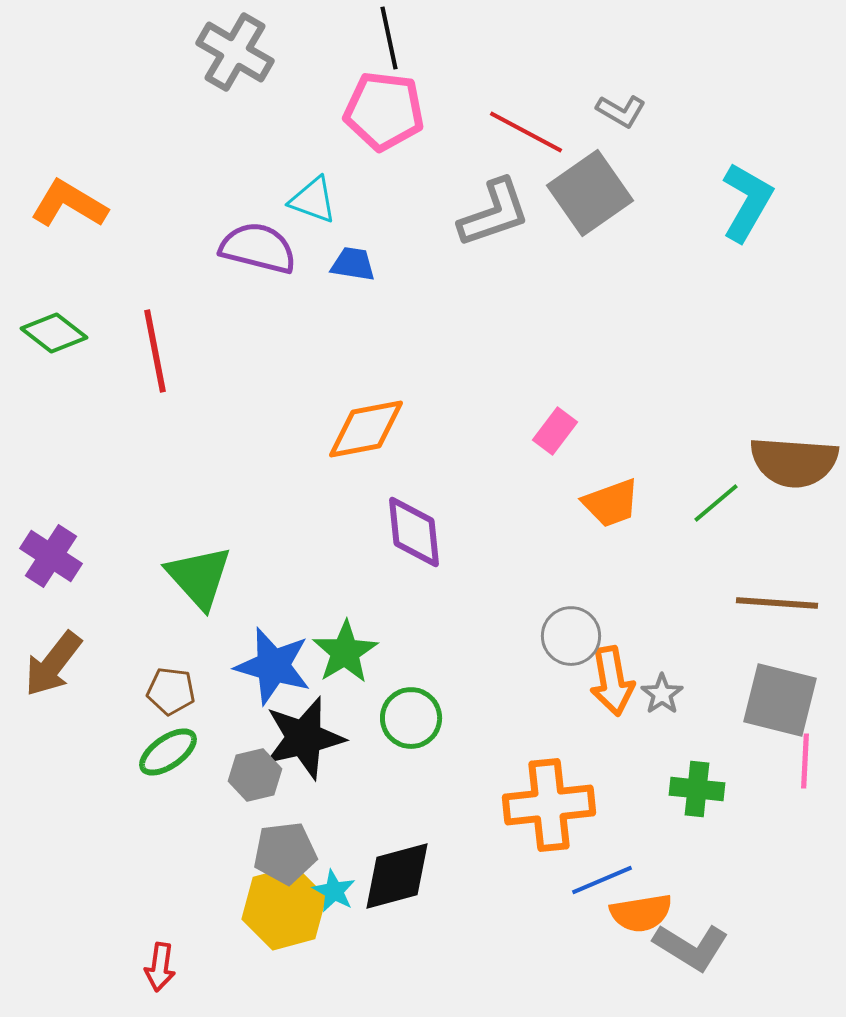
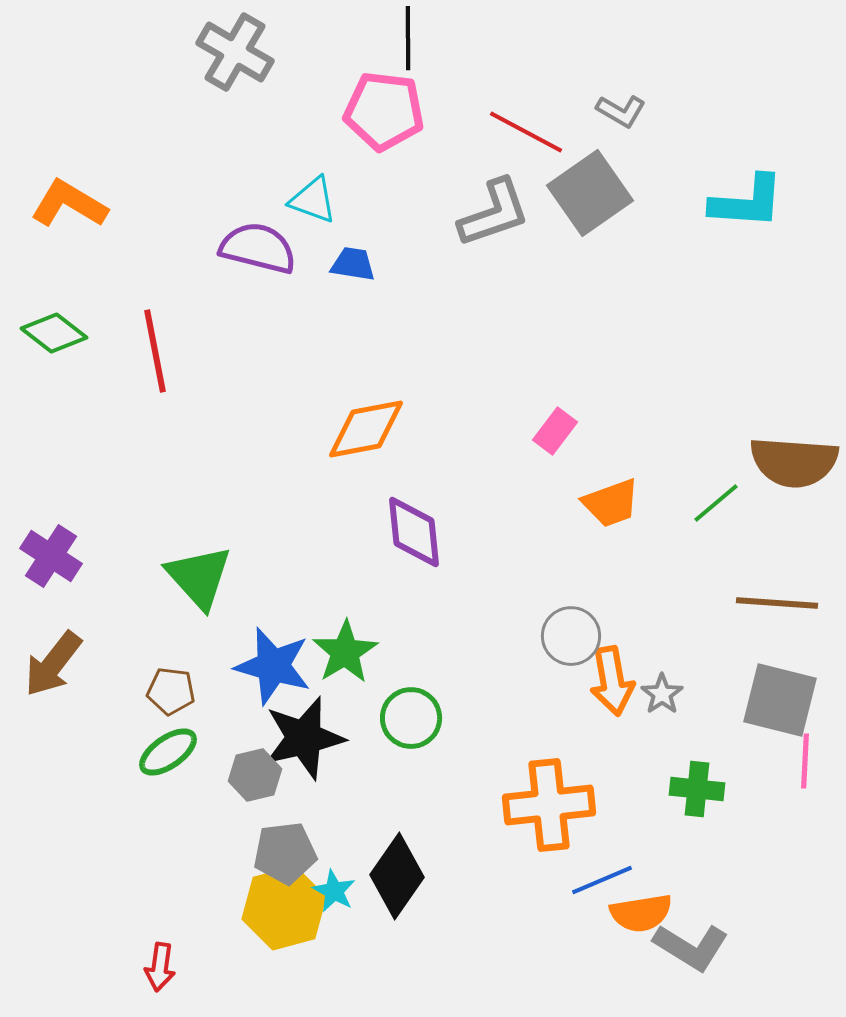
black line at (389, 38): moved 19 px right; rotated 12 degrees clockwise
cyan L-shape at (747, 202): rotated 64 degrees clockwise
black diamond at (397, 876): rotated 40 degrees counterclockwise
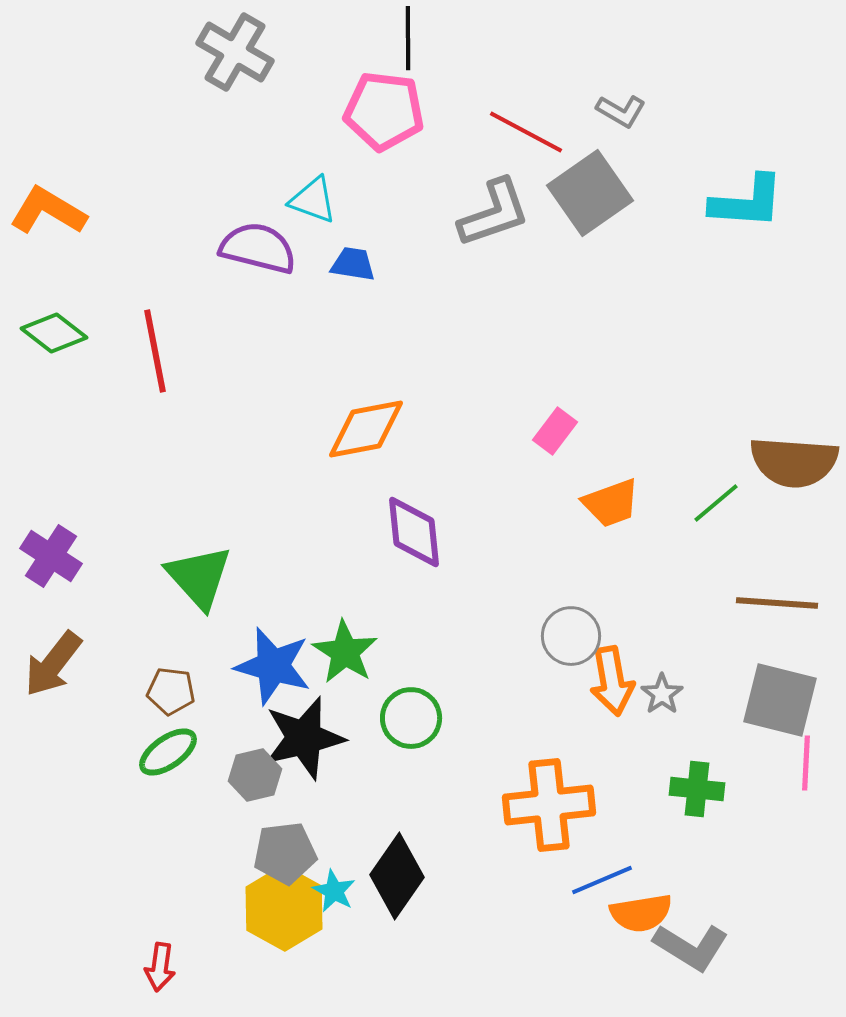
orange L-shape at (69, 204): moved 21 px left, 7 px down
green star at (345, 652): rotated 8 degrees counterclockwise
pink line at (805, 761): moved 1 px right, 2 px down
yellow hexagon at (284, 908): rotated 16 degrees counterclockwise
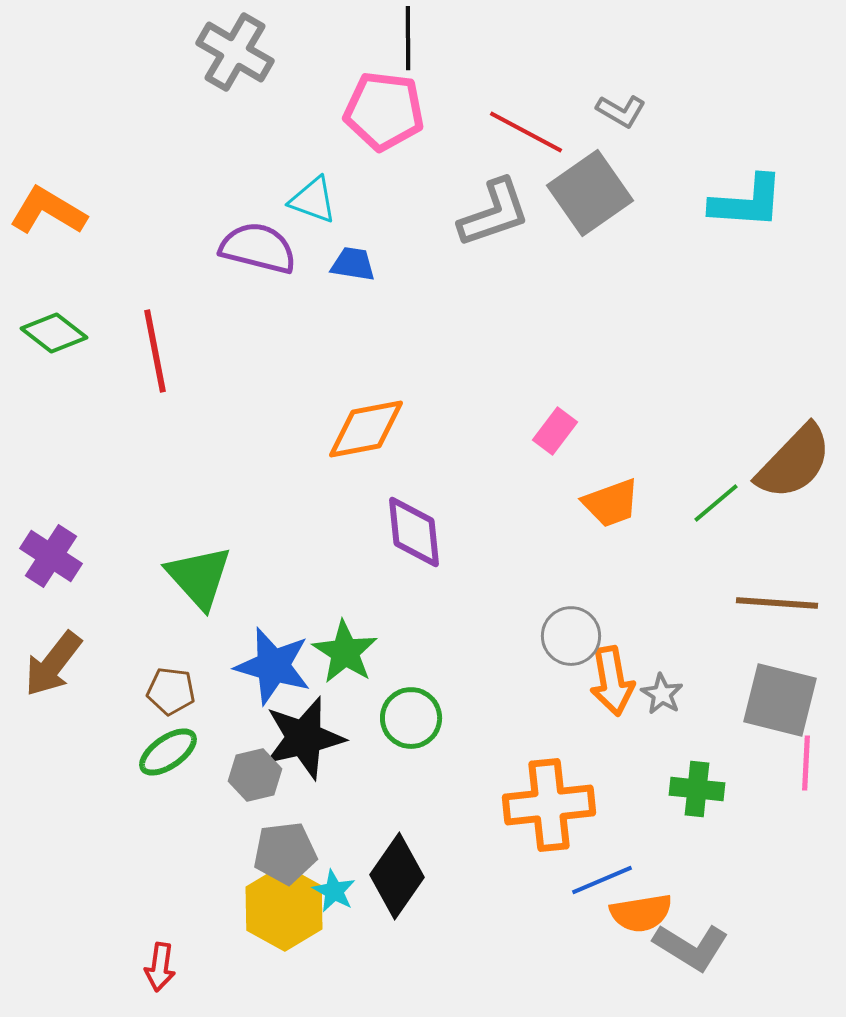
brown semicircle at (794, 462): rotated 50 degrees counterclockwise
gray star at (662, 694): rotated 6 degrees counterclockwise
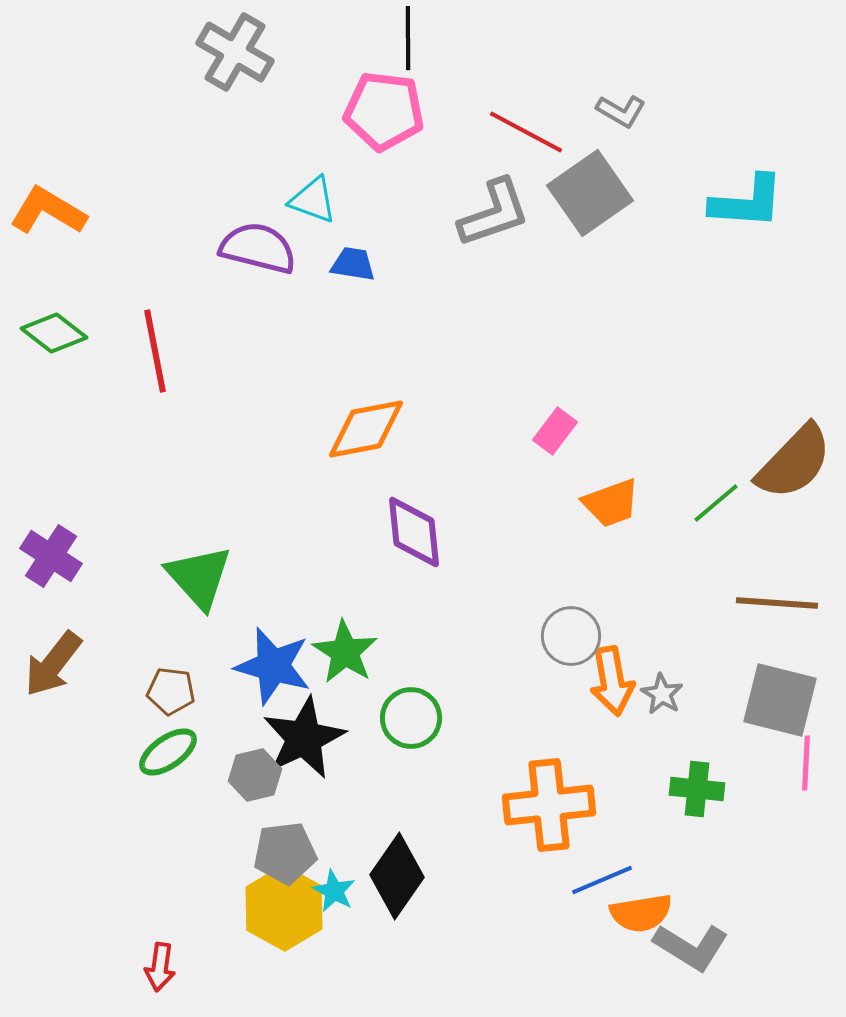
black star at (304, 738): rotated 12 degrees counterclockwise
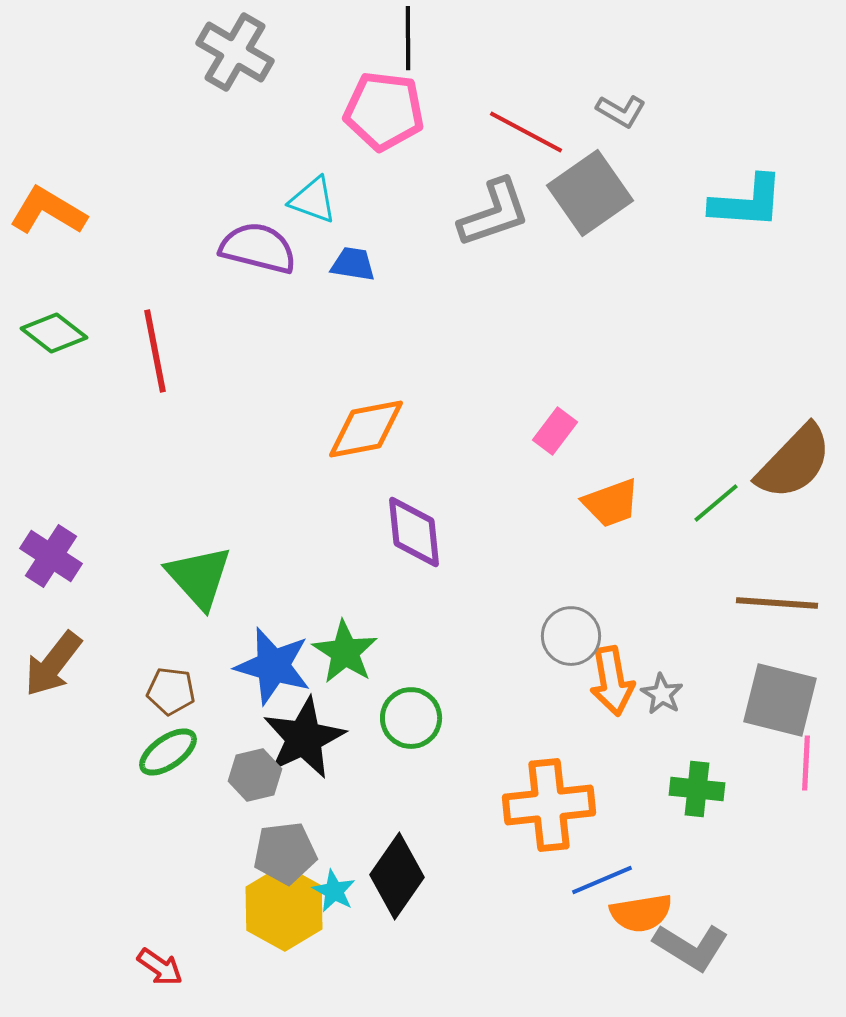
red arrow at (160, 967): rotated 63 degrees counterclockwise
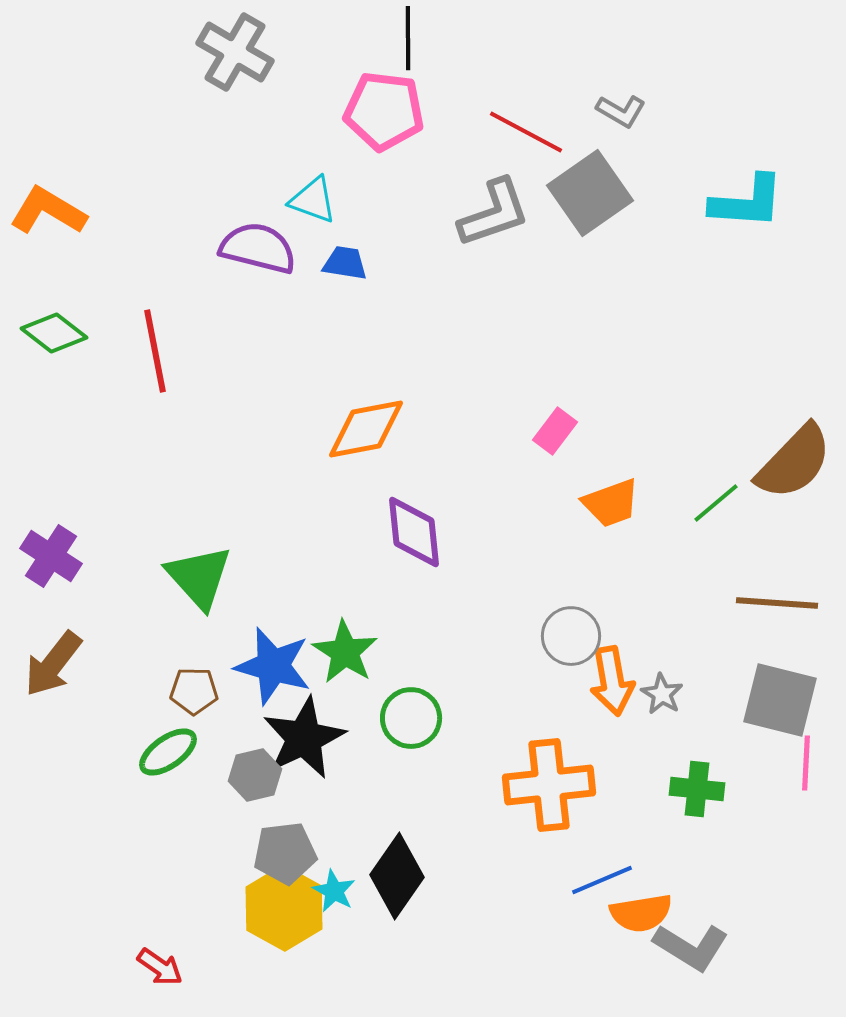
blue trapezoid at (353, 264): moved 8 px left, 1 px up
brown pentagon at (171, 691): moved 23 px right; rotated 6 degrees counterclockwise
orange cross at (549, 805): moved 20 px up
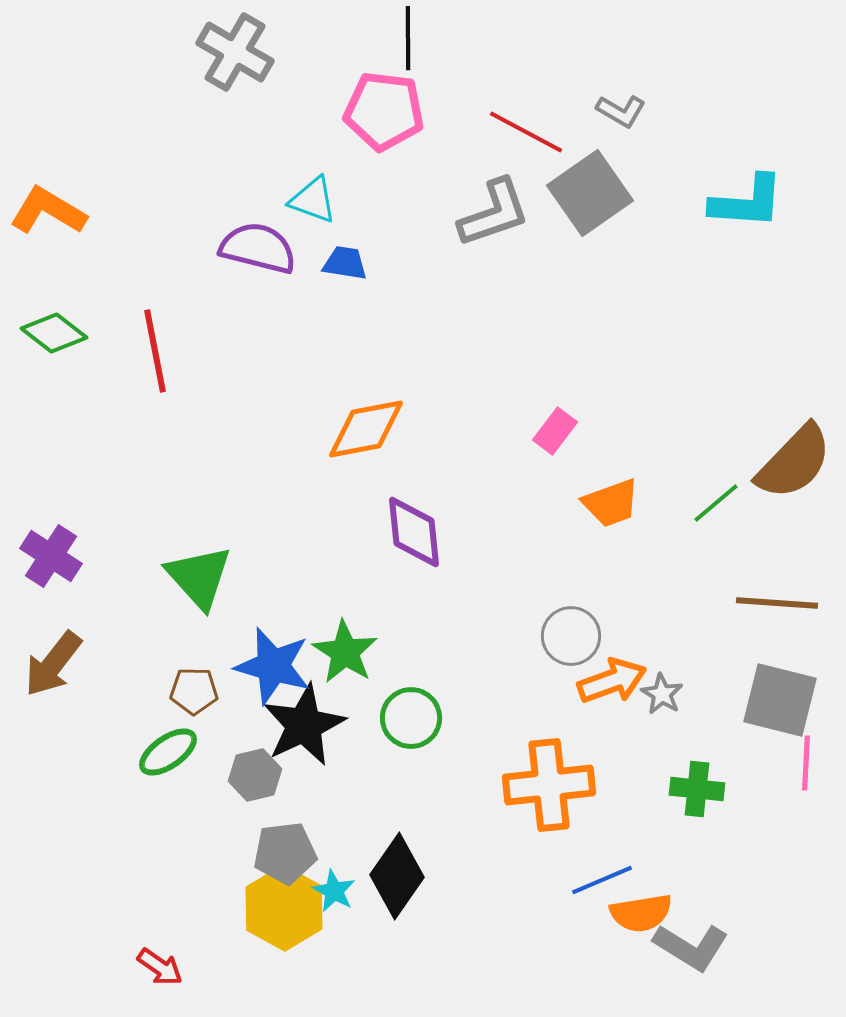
orange arrow at (612, 681): rotated 100 degrees counterclockwise
black star at (304, 738): moved 13 px up
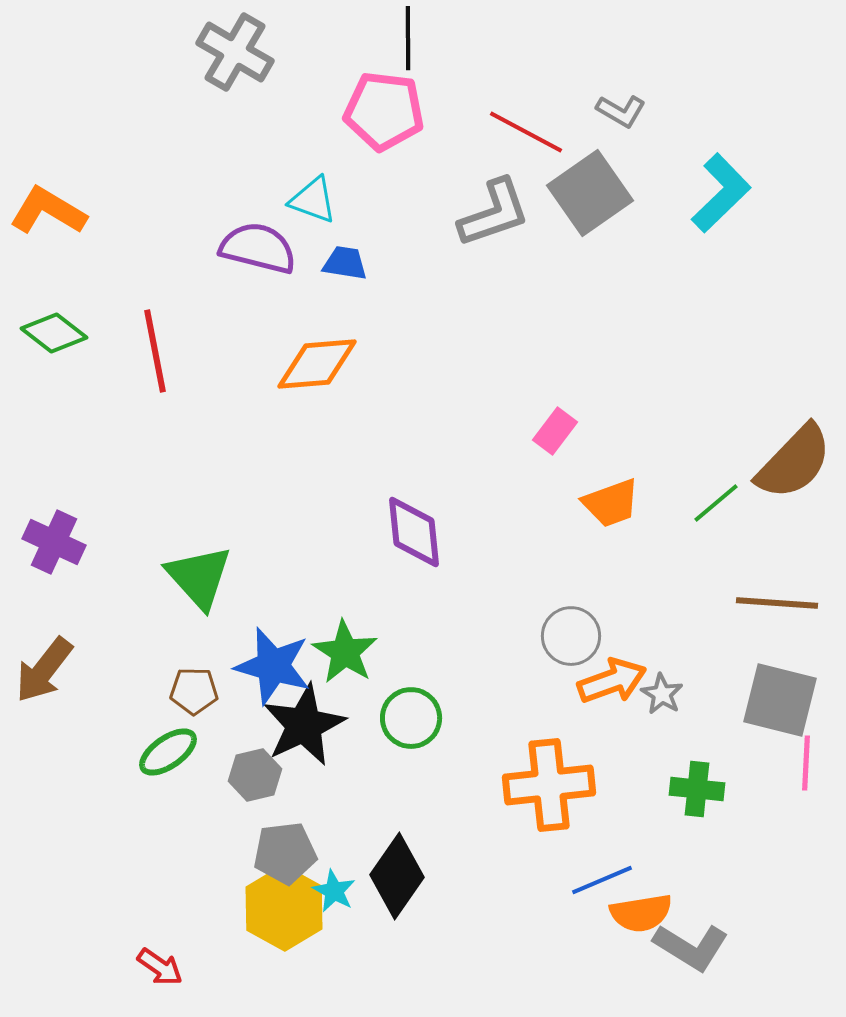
cyan L-shape at (747, 202): moved 26 px left, 9 px up; rotated 48 degrees counterclockwise
orange diamond at (366, 429): moved 49 px left, 65 px up; rotated 6 degrees clockwise
purple cross at (51, 556): moved 3 px right, 14 px up; rotated 8 degrees counterclockwise
brown arrow at (53, 664): moved 9 px left, 6 px down
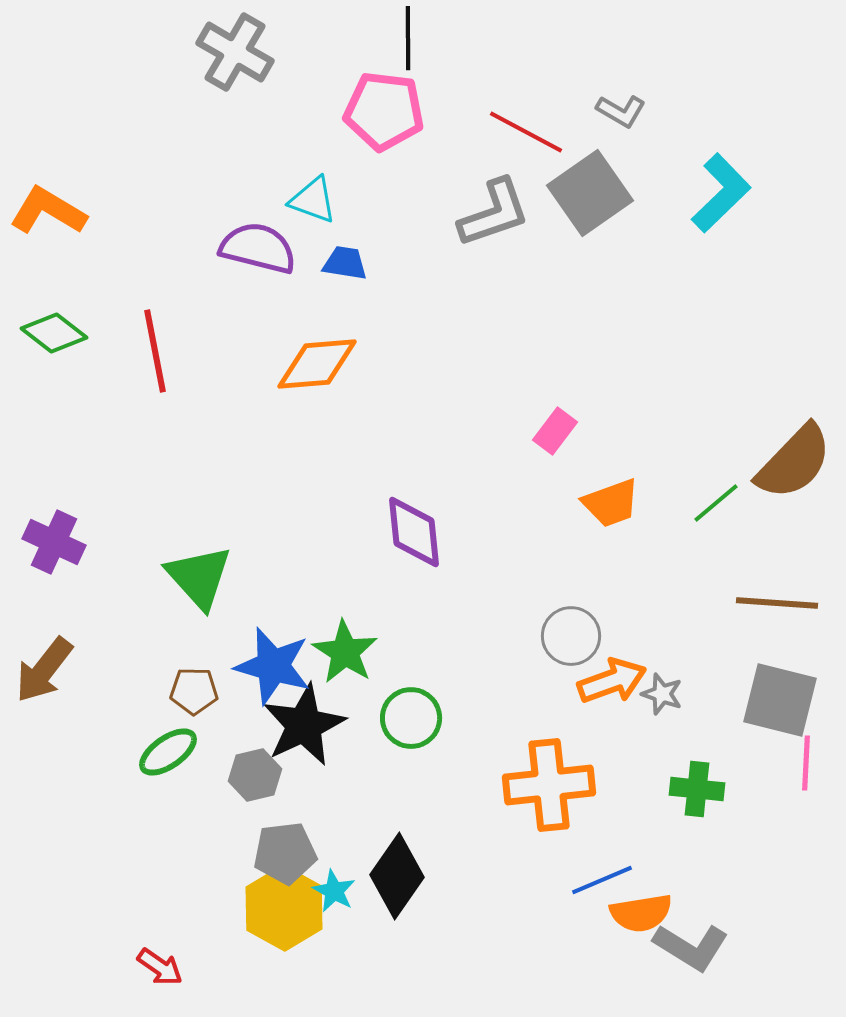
gray star at (662, 694): rotated 12 degrees counterclockwise
